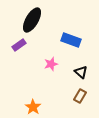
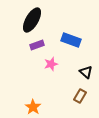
purple rectangle: moved 18 px right; rotated 16 degrees clockwise
black triangle: moved 5 px right
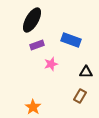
black triangle: rotated 40 degrees counterclockwise
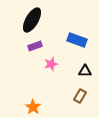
blue rectangle: moved 6 px right
purple rectangle: moved 2 px left, 1 px down
black triangle: moved 1 px left, 1 px up
